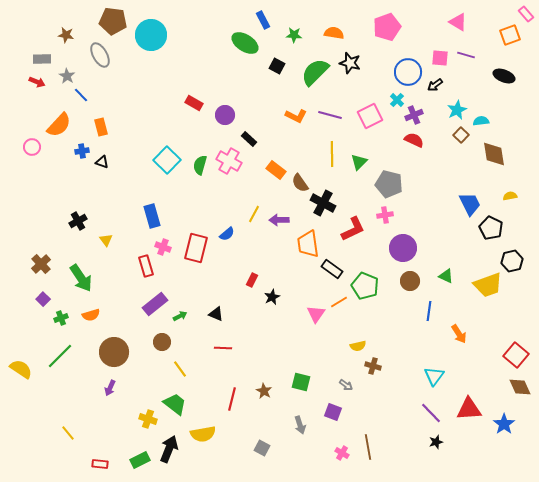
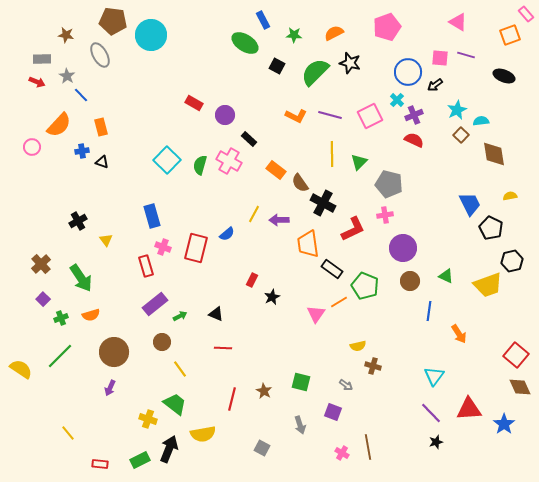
orange semicircle at (334, 33): rotated 36 degrees counterclockwise
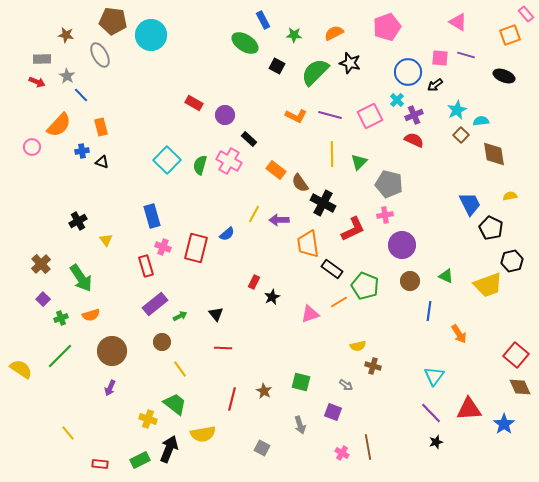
purple circle at (403, 248): moved 1 px left, 3 px up
red rectangle at (252, 280): moved 2 px right, 2 px down
black triangle at (216, 314): rotated 28 degrees clockwise
pink triangle at (316, 314): moved 6 px left; rotated 36 degrees clockwise
brown circle at (114, 352): moved 2 px left, 1 px up
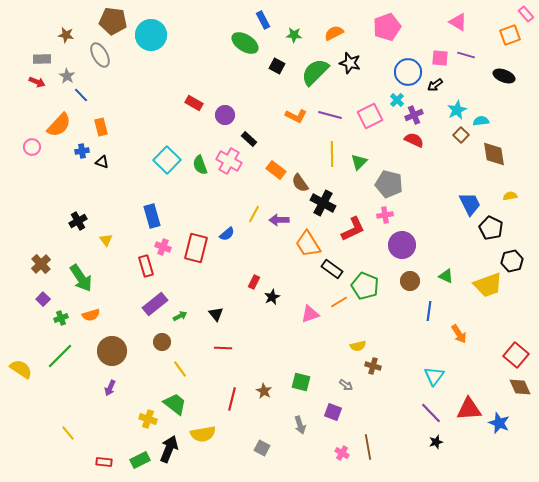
green semicircle at (200, 165): rotated 36 degrees counterclockwise
orange trapezoid at (308, 244): rotated 24 degrees counterclockwise
blue star at (504, 424): moved 5 px left, 1 px up; rotated 15 degrees counterclockwise
red rectangle at (100, 464): moved 4 px right, 2 px up
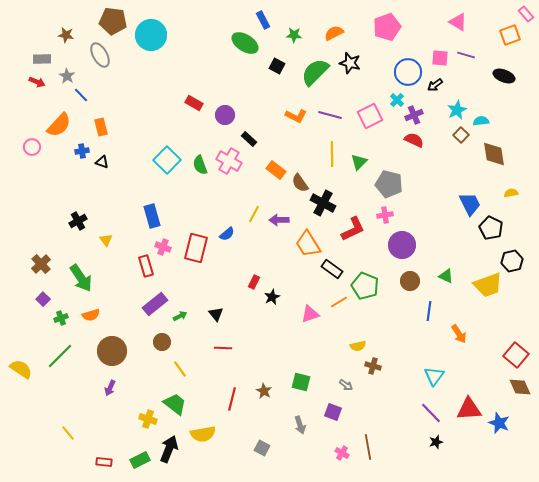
yellow semicircle at (510, 196): moved 1 px right, 3 px up
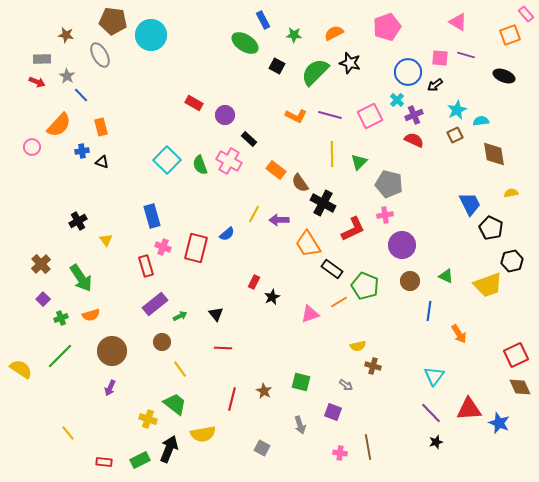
brown square at (461, 135): moved 6 px left; rotated 21 degrees clockwise
red square at (516, 355): rotated 25 degrees clockwise
pink cross at (342, 453): moved 2 px left; rotated 24 degrees counterclockwise
